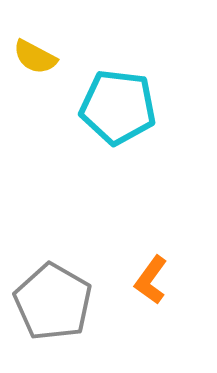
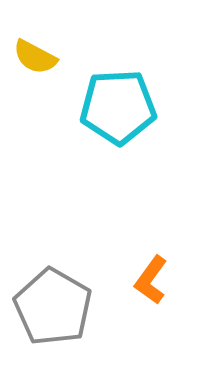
cyan pentagon: rotated 10 degrees counterclockwise
gray pentagon: moved 5 px down
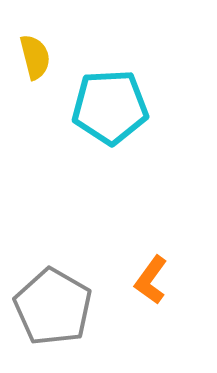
yellow semicircle: rotated 132 degrees counterclockwise
cyan pentagon: moved 8 px left
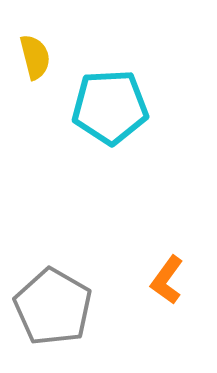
orange L-shape: moved 16 px right
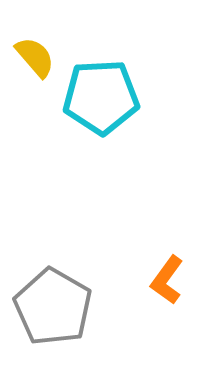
yellow semicircle: rotated 27 degrees counterclockwise
cyan pentagon: moved 9 px left, 10 px up
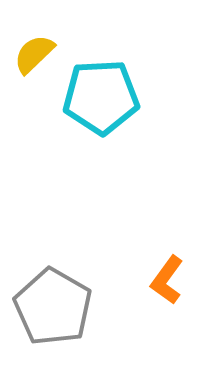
yellow semicircle: moved 1 px left, 3 px up; rotated 93 degrees counterclockwise
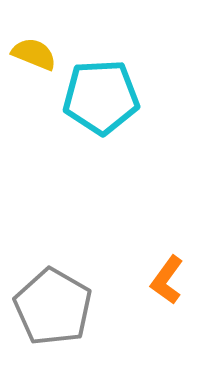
yellow semicircle: rotated 66 degrees clockwise
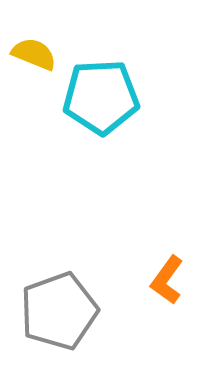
gray pentagon: moved 6 px right, 4 px down; rotated 22 degrees clockwise
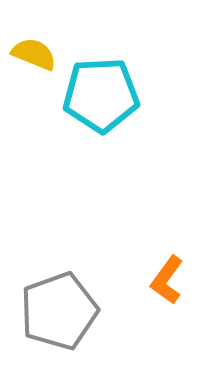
cyan pentagon: moved 2 px up
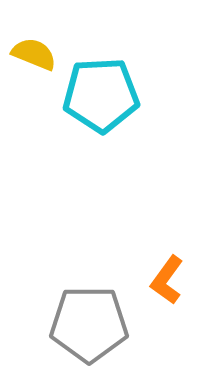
gray pentagon: moved 30 px right, 13 px down; rotated 20 degrees clockwise
